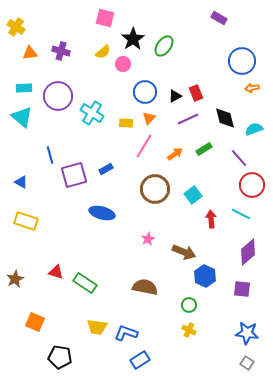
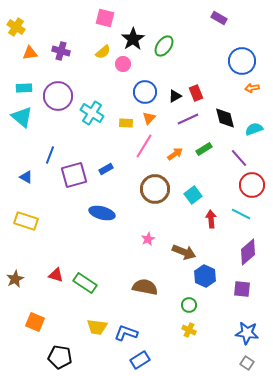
blue line at (50, 155): rotated 36 degrees clockwise
blue triangle at (21, 182): moved 5 px right, 5 px up
red triangle at (56, 272): moved 3 px down
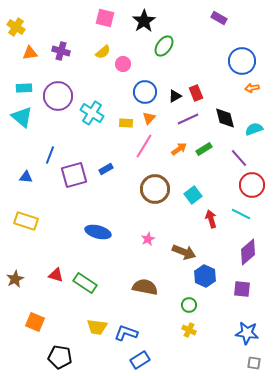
black star at (133, 39): moved 11 px right, 18 px up
orange arrow at (175, 154): moved 4 px right, 5 px up
blue triangle at (26, 177): rotated 24 degrees counterclockwise
blue ellipse at (102, 213): moved 4 px left, 19 px down
red arrow at (211, 219): rotated 12 degrees counterclockwise
gray square at (247, 363): moved 7 px right; rotated 24 degrees counterclockwise
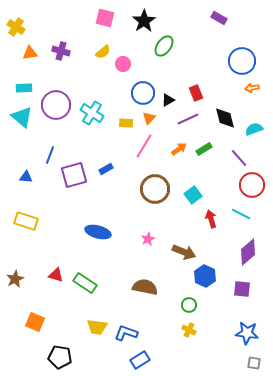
blue circle at (145, 92): moved 2 px left, 1 px down
purple circle at (58, 96): moved 2 px left, 9 px down
black triangle at (175, 96): moved 7 px left, 4 px down
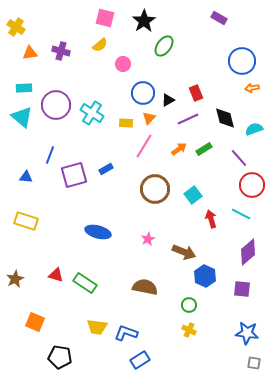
yellow semicircle at (103, 52): moved 3 px left, 7 px up
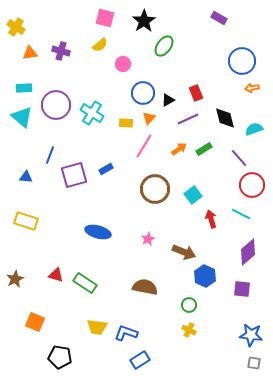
blue star at (247, 333): moved 4 px right, 2 px down
